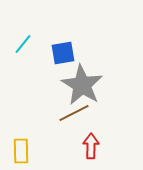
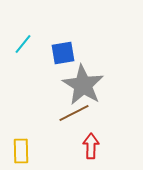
gray star: moved 1 px right
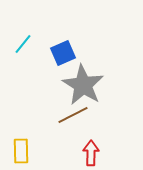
blue square: rotated 15 degrees counterclockwise
brown line: moved 1 px left, 2 px down
red arrow: moved 7 px down
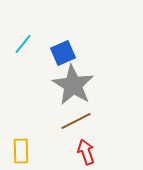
gray star: moved 10 px left
brown line: moved 3 px right, 6 px down
red arrow: moved 5 px left, 1 px up; rotated 20 degrees counterclockwise
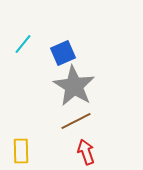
gray star: moved 1 px right, 1 px down
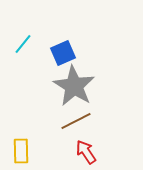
red arrow: rotated 15 degrees counterclockwise
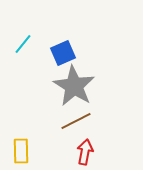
red arrow: moved 1 px left; rotated 45 degrees clockwise
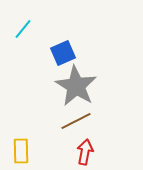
cyan line: moved 15 px up
gray star: moved 2 px right
